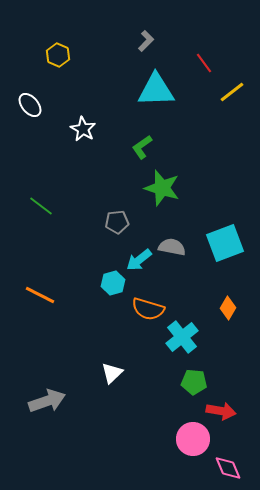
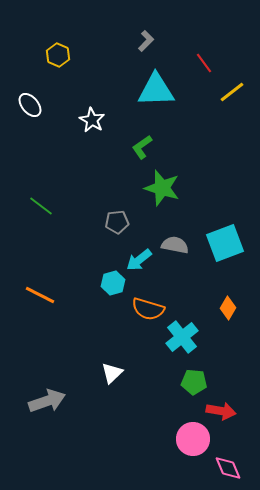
white star: moved 9 px right, 9 px up
gray semicircle: moved 3 px right, 2 px up
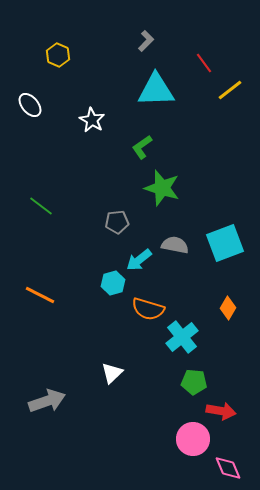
yellow line: moved 2 px left, 2 px up
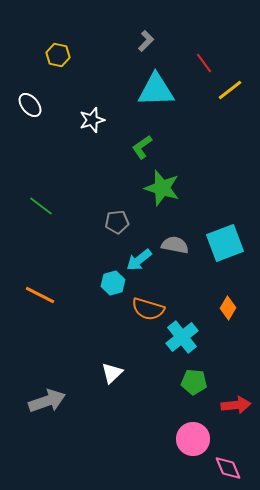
yellow hexagon: rotated 10 degrees counterclockwise
white star: rotated 25 degrees clockwise
red arrow: moved 15 px right, 6 px up; rotated 16 degrees counterclockwise
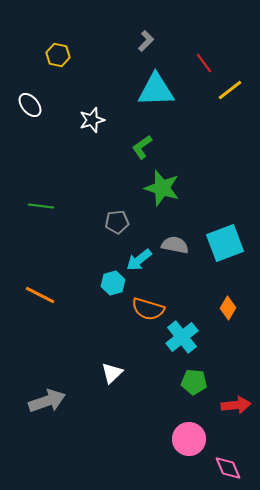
green line: rotated 30 degrees counterclockwise
pink circle: moved 4 px left
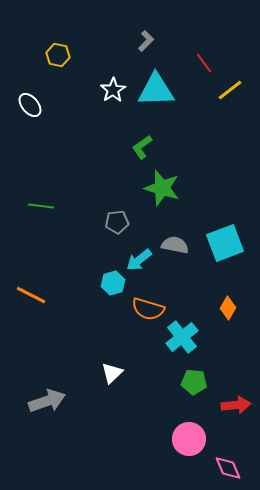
white star: moved 21 px right, 30 px up; rotated 15 degrees counterclockwise
orange line: moved 9 px left
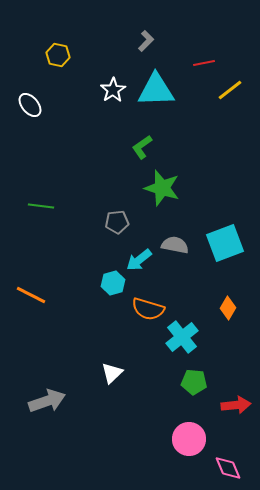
red line: rotated 65 degrees counterclockwise
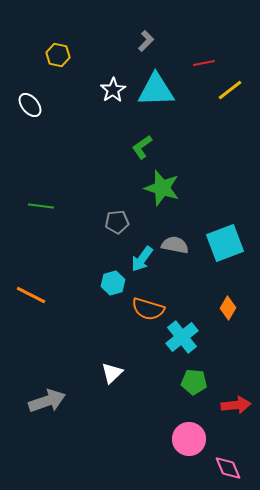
cyan arrow: moved 3 px right, 1 px up; rotated 16 degrees counterclockwise
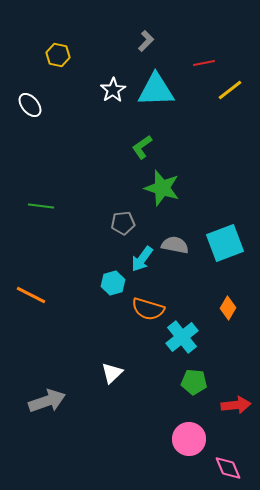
gray pentagon: moved 6 px right, 1 px down
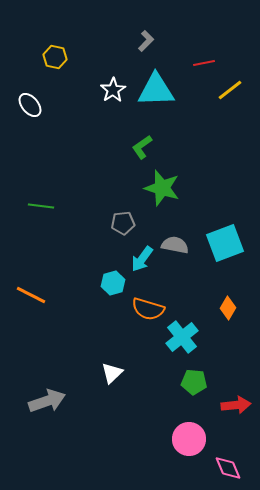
yellow hexagon: moved 3 px left, 2 px down
